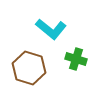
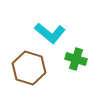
cyan L-shape: moved 1 px left, 4 px down
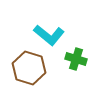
cyan L-shape: moved 1 px left, 2 px down
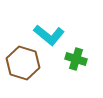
brown hexagon: moved 6 px left, 5 px up
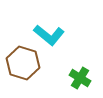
green cross: moved 4 px right, 19 px down; rotated 15 degrees clockwise
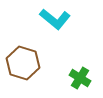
cyan L-shape: moved 6 px right, 16 px up
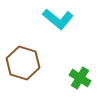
cyan L-shape: moved 3 px right
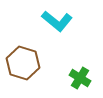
cyan L-shape: moved 1 px left, 2 px down
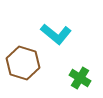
cyan L-shape: moved 1 px left, 13 px down
